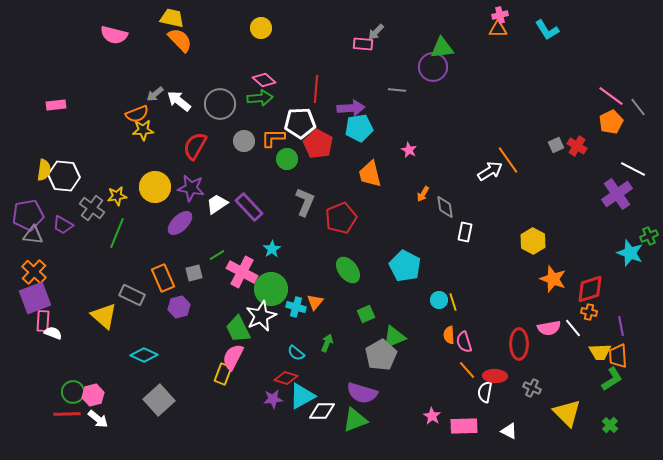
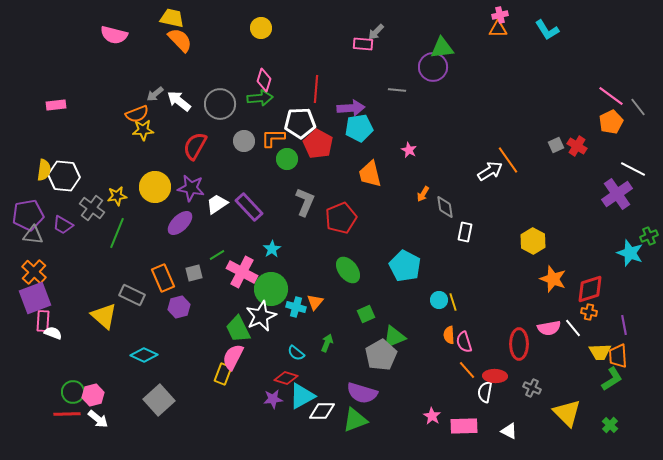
pink diamond at (264, 80): rotated 65 degrees clockwise
purple line at (621, 326): moved 3 px right, 1 px up
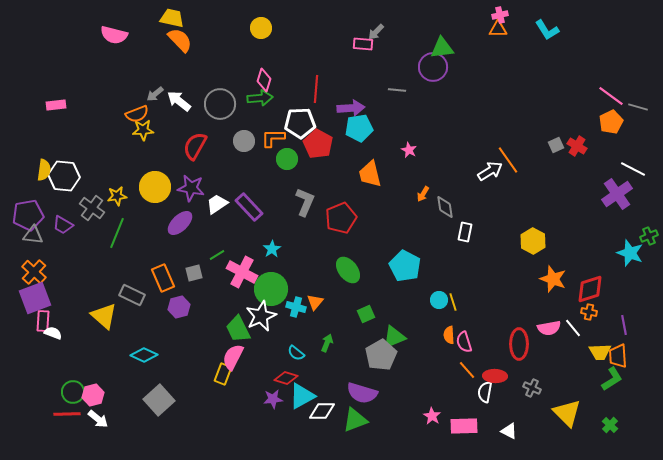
gray line at (638, 107): rotated 36 degrees counterclockwise
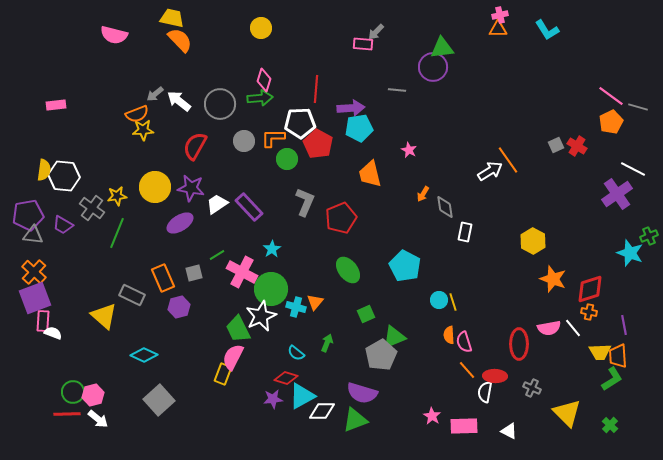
purple ellipse at (180, 223): rotated 12 degrees clockwise
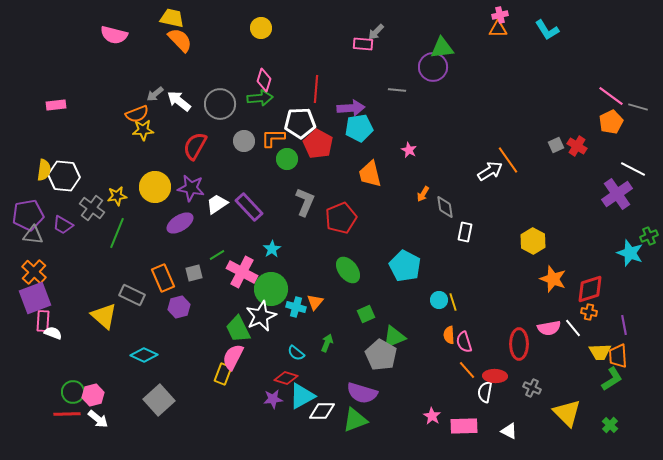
gray pentagon at (381, 355): rotated 12 degrees counterclockwise
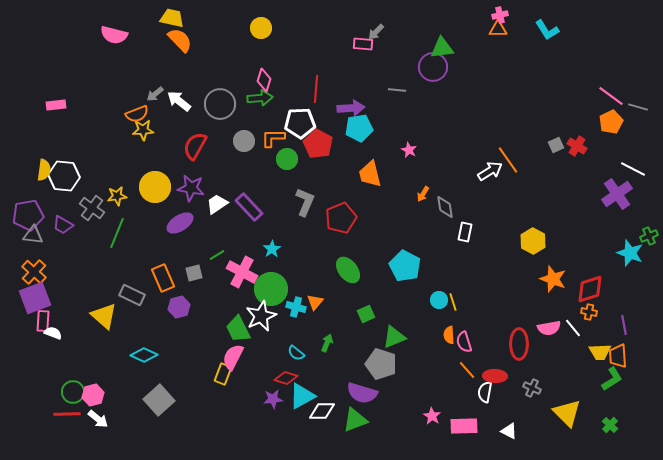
gray pentagon at (381, 355): moved 9 px down; rotated 12 degrees counterclockwise
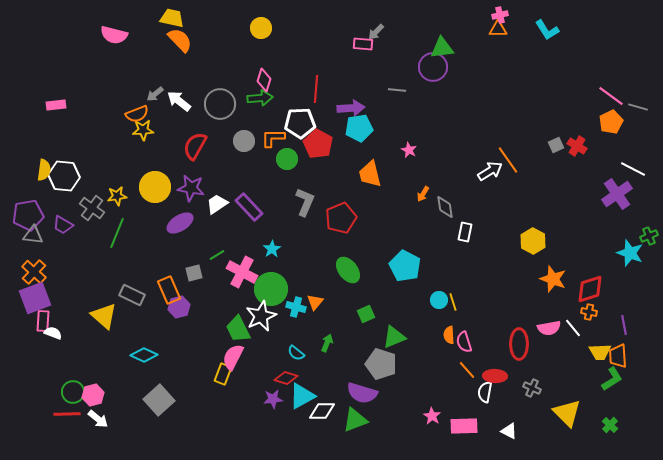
orange rectangle at (163, 278): moved 6 px right, 12 px down
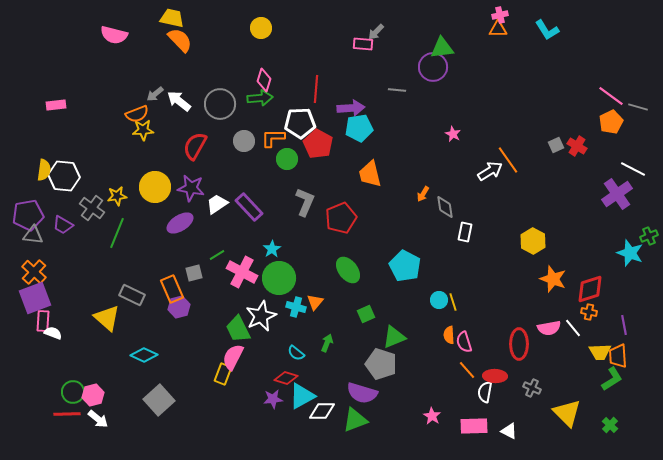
pink star at (409, 150): moved 44 px right, 16 px up
green circle at (271, 289): moved 8 px right, 11 px up
orange rectangle at (169, 290): moved 3 px right, 1 px up
yellow triangle at (104, 316): moved 3 px right, 2 px down
pink rectangle at (464, 426): moved 10 px right
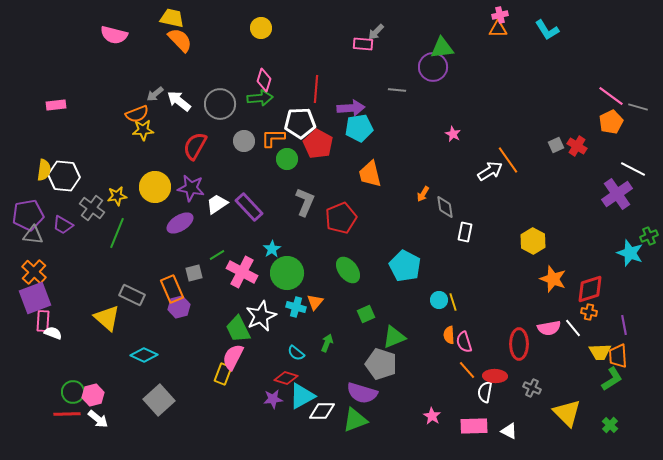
green circle at (279, 278): moved 8 px right, 5 px up
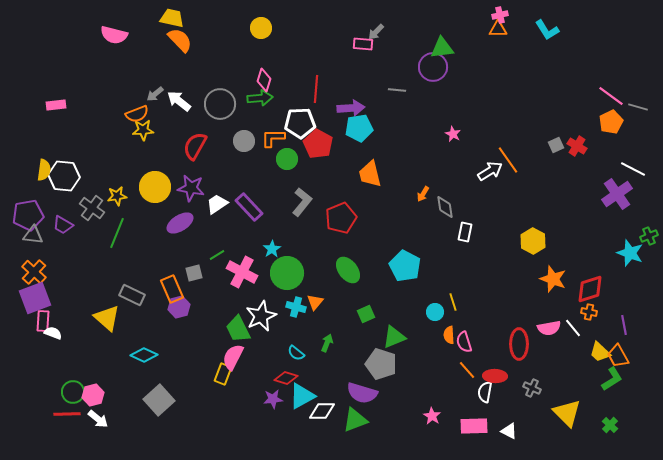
gray L-shape at (305, 202): moved 3 px left; rotated 16 degrees clockwise
cyan circle at (439, 300): moved 4 px left, 12 px down
yellow trapezoid at (600, 352): rotated 45 degrees clockwise
orange trapezoid at (618, 356): rotated 25 degrees counterclockwise
